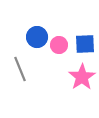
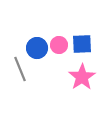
blue circle: moved 11 px down
blue square: moved 3 px left
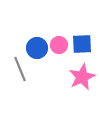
pink star: rotated 8 degrees clockwise
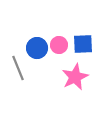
blue square: moved 1 px right
gray line: moved 2 px left, 1 px up
pink star: moved 7 px left
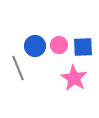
blue square: moved 3 px down
blue circle: moved 2 px left, 2 px up
pink star: moved 1 px left, 1 px down; rotated 16 degrees counterclockwise
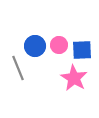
blue square: moved 1 px left, 3 px down
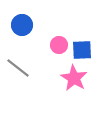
blue circle: moved 13 px left, 21 px up
gray line: rotated 30 degrees counterclockwise
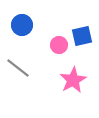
blue square: moved 14 px up; rotated 10 degrees counterclockwise
pink star: moved 1 px left, 2 px down; rotated 12 degrees clockwise
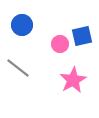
pink circle: moved 1 px right, 1 px up
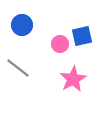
pink star: moved 1 px up
